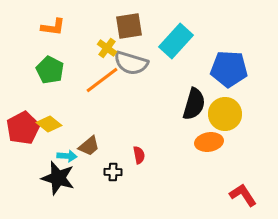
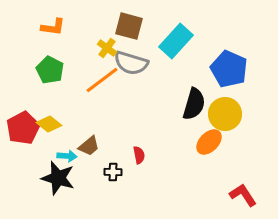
brown square: rotated 24 degrees clockwise
blue pentagon: rotated 21 degrees clockwise
orange ellipse: rotated 36 degrees counterclockwise
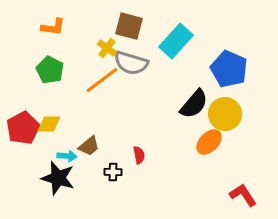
black semicircle: rotated 24 degrees clockwise
yellow diamond: rotated 40 degrees counterclockwise
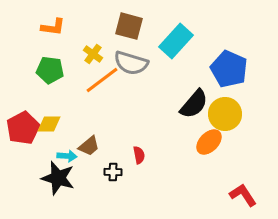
yellow cross: moved 14 px left, 6 px down
green pentagon: rotated 20 degrees counterclockwise
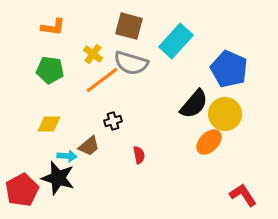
red pentagon: moved 1 px left, 62 px down
black cross: moved 51 px up; rotated 18 degrees counterclockwise
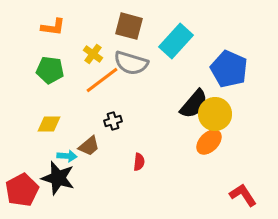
yellow circle: moved 10 px left
red semicircle: moved 7 px down; rotated 18 degrees clockwise
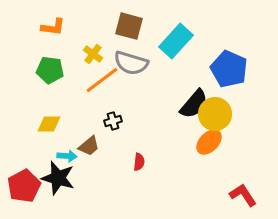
red pentagon: moved 2 px right, 4 px up
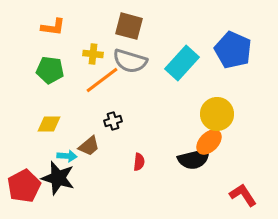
cyan rectangle: moved 6 px right, 22 px down
yellow cross: rotated 30 degrees counterclockwise
gray semicircle: moved 1 px left, 2 px up
blue pentagon: moved 4 px right, 19 px up
black semicircle: moved 55 px down; rotated 36 degrees clockwise
yellow circle: moved 2 px right
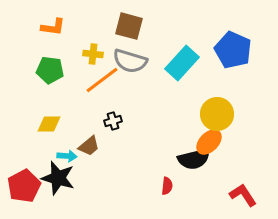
red semicircle: moved 28 px right, 24 px down
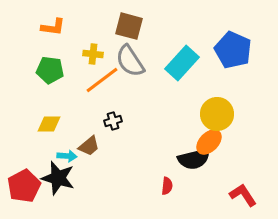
gray semicircle: rotated 40 degrees clockwise
